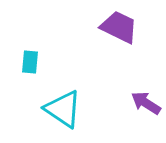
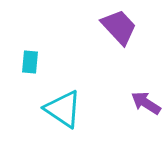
purple trapezoid: rotated 21 degrees clockwise
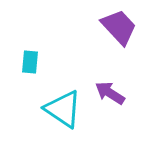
purple arrow: moved 36 px left, 10 px up
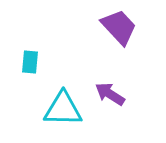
purple arrow: moved 1 px down
cyan triangle: rotated 33 degrees counterclockwise
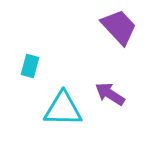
cyan rectangle: moved 4 px down; rotated 10 degrees clockwise
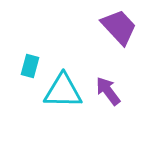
purple arrow: moved 2 px left, 3 px up; rotated 20 degrees clockwise
cyan triangle: moved 18 px up
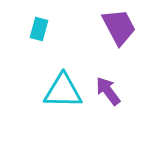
purple trapezoid: rotated 15 degrees clockwise
cyan rectangle: moved 9 px right, 37 px up
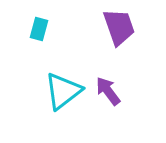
purple trapezoid: rotated 9 degrees clockwise
cyan triangle: rotated 39 degrees counterclockwise
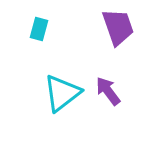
purple trapezoid: moved 1 px left
cyan triangle: moved 1 px left, 2 px down
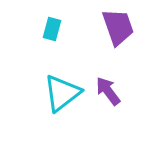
cyan rectangle: moved 13 px right
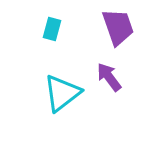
purple arrow: moved 1 px right, 14 px up
